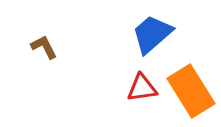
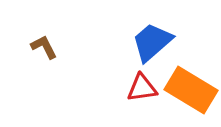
blue trapezoid: moved 8 px down
orange rectangle: moved 1 px up; rotated 27 degrees counterclockwise
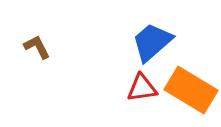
brown L-shape: moved 7 px left
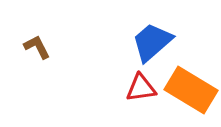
red triangle: moved 1 px left
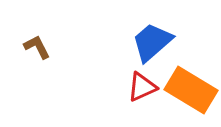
red triangle: moved 1 px right, 1 px up; rotated 16 degrees counterclockwise
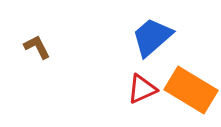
blue trapezoid: moved 5 px up
red triangle: moved 2 px down
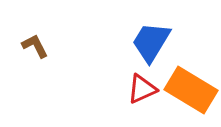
blue trapezoid: moved 1 px left, 5 px down; rotated 18 degrees counterclockwise
brown L-shape: moved 2 px left, 1 px up
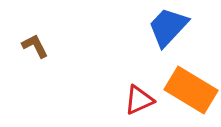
blue trapezoid: moved 17 px right, 15 px up; rotated 12 degrees clockwise
red triangle: moved 3 px left, 11 px down
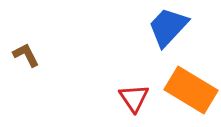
brown L-shape: moved 9 px left, 9 px down
red triangle: moved 5 px left, 2 px up; rotated 40 degrees counterclockwise
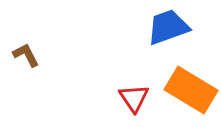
blue trapezoid: rotated 27 degrees clockwise
